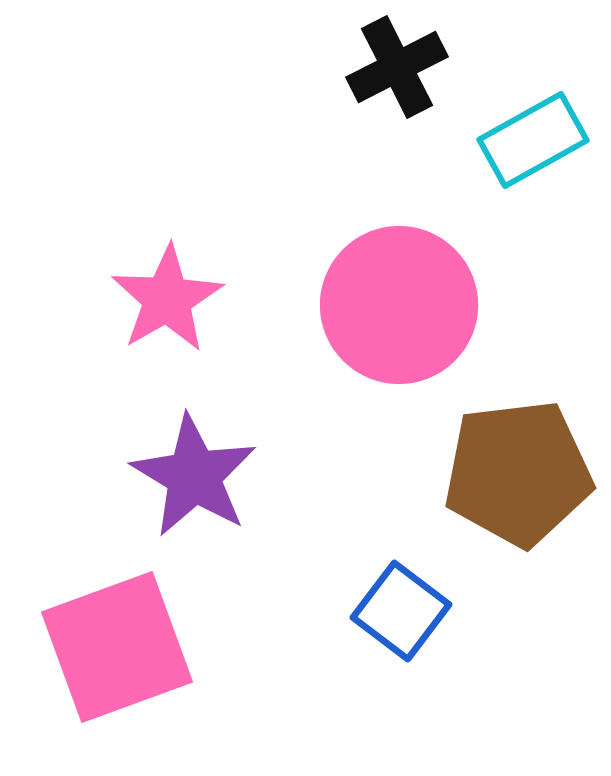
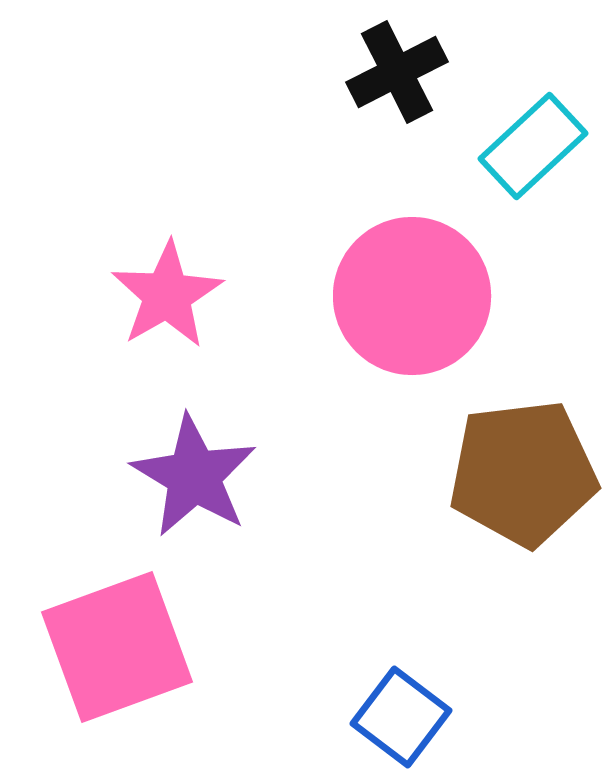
black cross: moved 5 px down
cyan rectangle: moved 6 px down; rotated 14 degrees counterclockwise
pink star: moved 4 px up
pink circle: moved 13 px right, 9 px up
brown pentagon: moved 5 px right
blue square: moved 106 px down
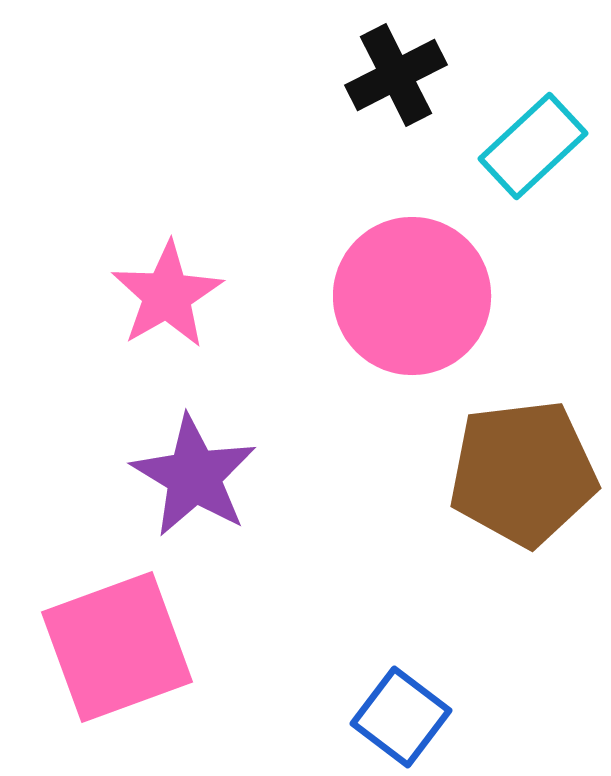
black cross: moved 1 px left, 3 px down
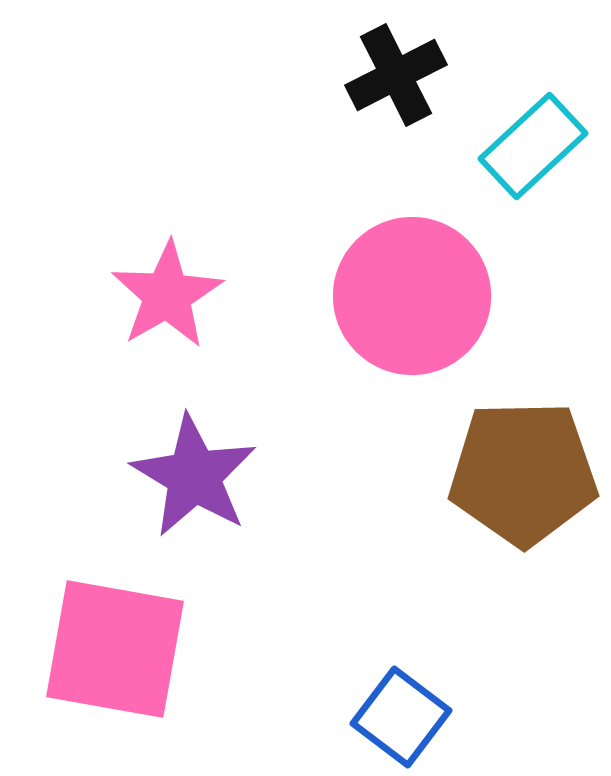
brown pentagon: rotated 6 degrees clockwise
pink square: moved 2 px left, 2 px down; rotated 30 degrees clockwise
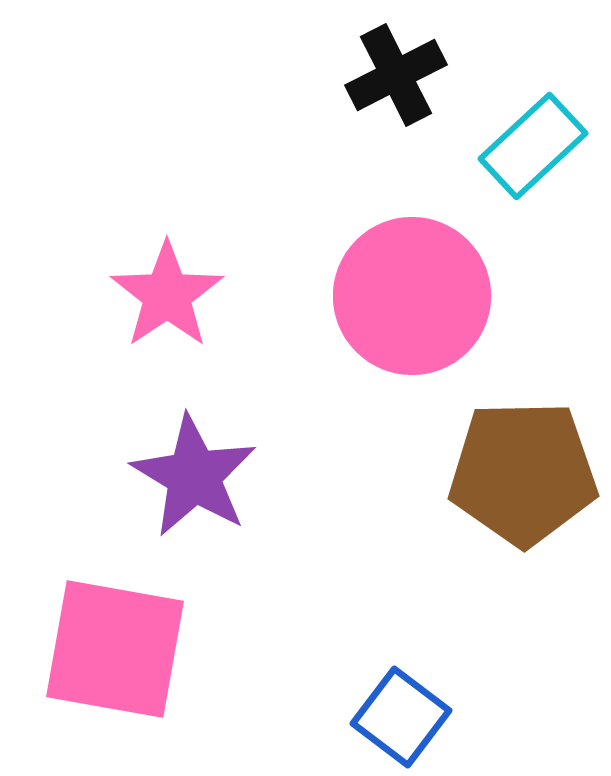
pink star: rotated 4 degrees counterclockwise
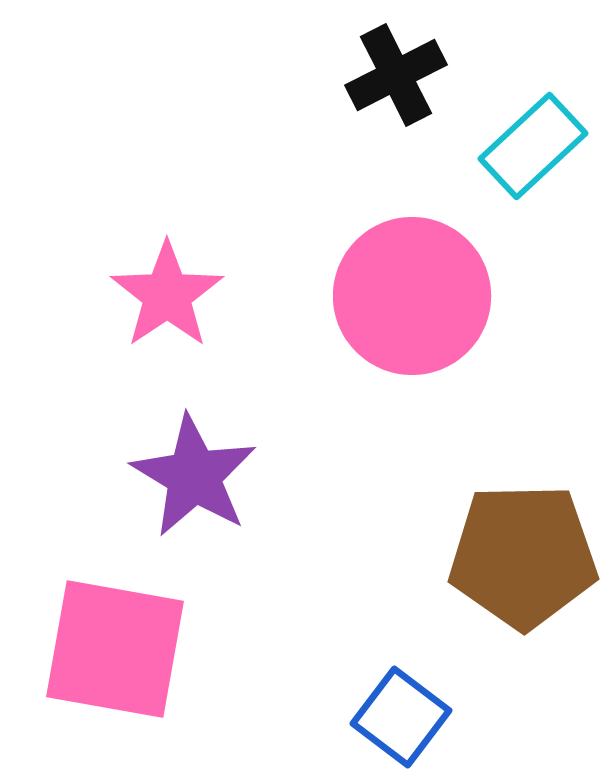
brown pentagon: moved 83 px down
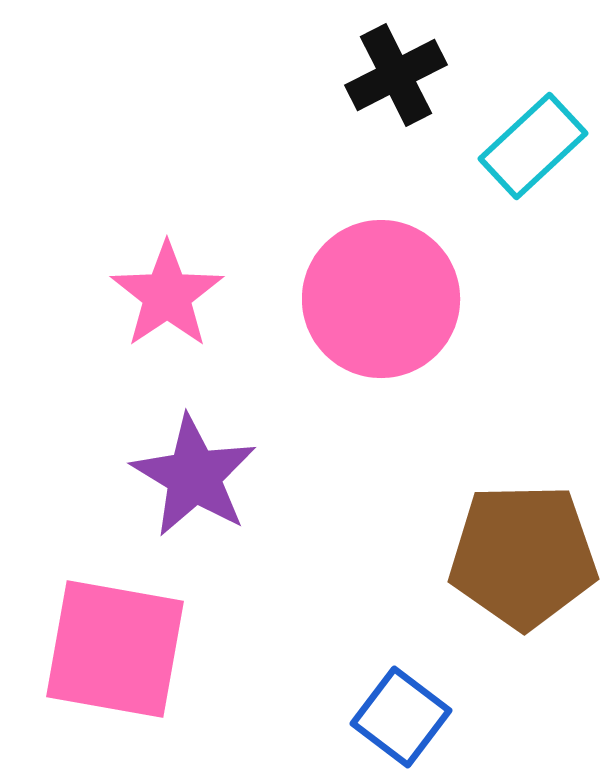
pink circle: moved 31 px left, 3 px down
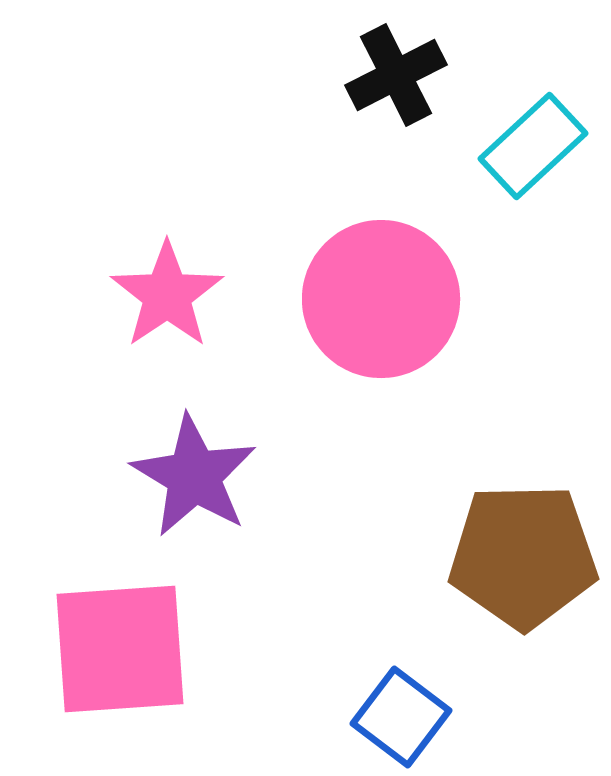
pink square: moved 5 px right; rotated 14 degrees counterclockwise
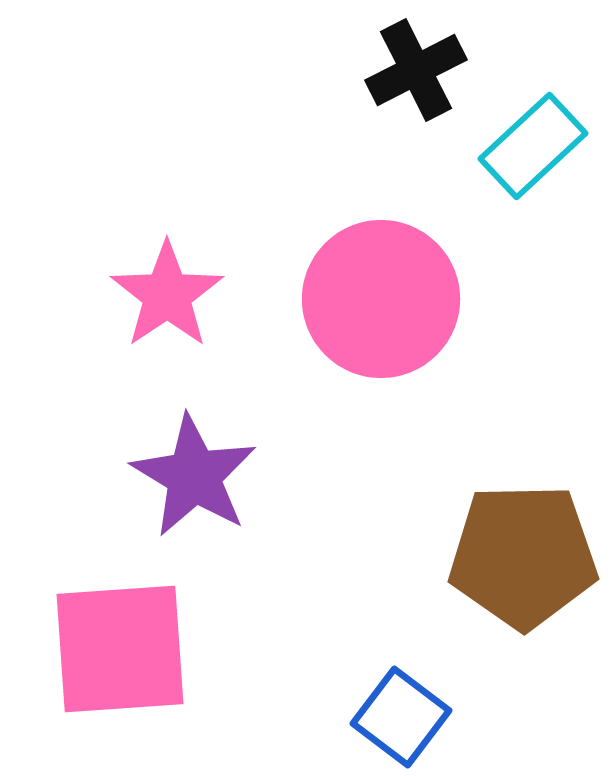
black cross: moved 20 px right, 5 px up
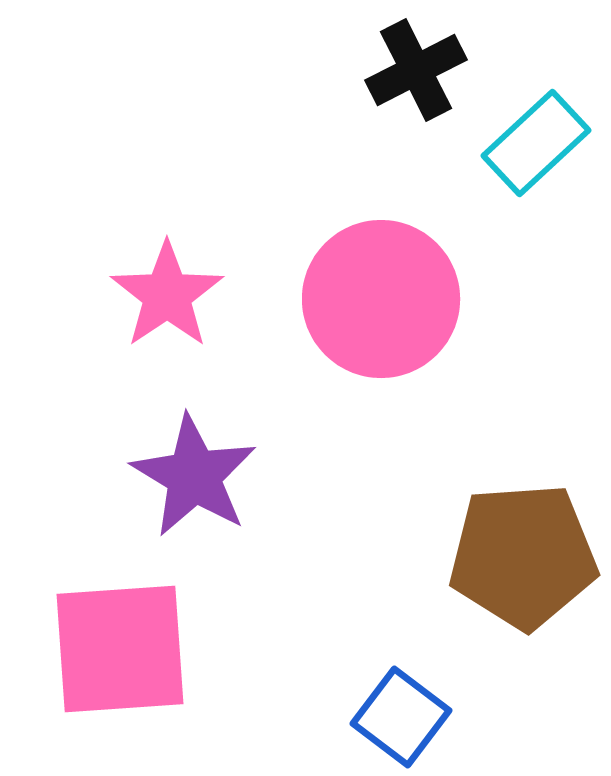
cyan rectangle: moved 3 px right, 3 px up
brown pentagon: rotated 3 degrees counterclockwise
